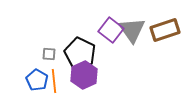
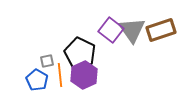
brown rectangle: moved 4 px left
gray square: moved 2 px left, 7 px down; rotated 16 degrees counterclockwise
orange line: moved 6 px right, 6 px up
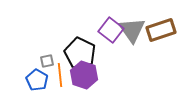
purple hexagon: rotated 16 degrees counterclockwise
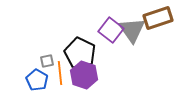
brown rectangle: moved 3 px left, 12 px up
orange line: moved 2 px up
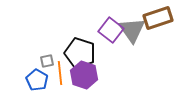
black pentagon: rotated 8 degrees counterclockwise
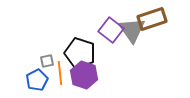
brown rectangle: moved 6 px left, 1 px down
blue pentagon: rotated 15 degrees clockwise
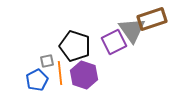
purple square: moved 3 px right, 12 px down; rotated 25 degrees clockwise
black pentagon: moved 5 px left, 7 px up
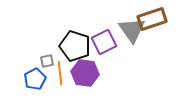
purple square: moved 10 px left
purple hexagon: moved 1 px right, 2 px up; rotated 12 degrees counterclockwise
blue pentagon: moved 2 px left, 1 px up
